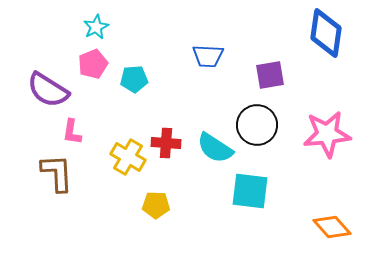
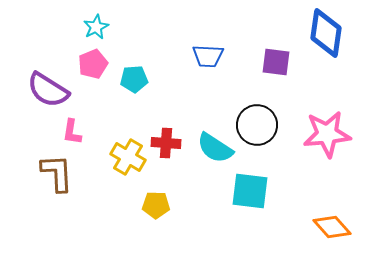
purple square: moved 6 px right, 13 px up; rotated 16 degrees clockwise
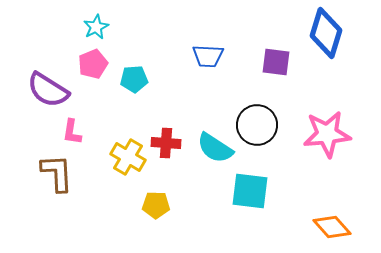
blue diamond: rotated 9 degrees clockwise
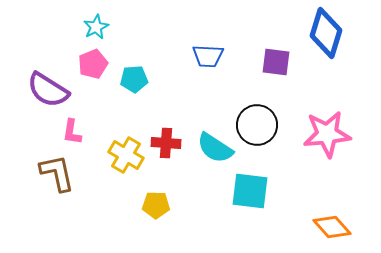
yellow cross: moved 2 px left, 2 px up
brown L-shape: rotated 9 degrees counterclockwise
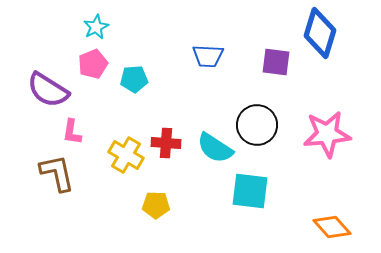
blue diamond: moved 6 px left
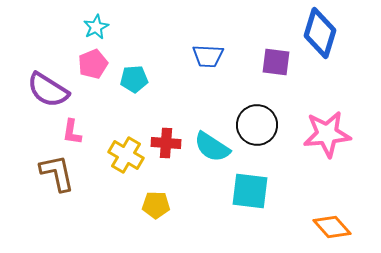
cyan semicircle: moved 3 px left, 1 px up
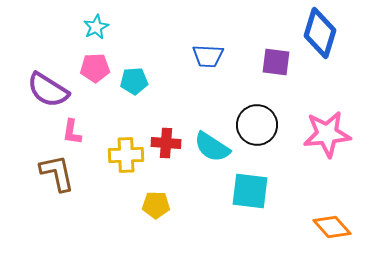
pink pentagon: moved 2 px right, 4 px down; rotated 20 degrees clockwise
cyan pentagon: moved 2 px down
yellow cross: rotated 32 degrees counterclockwise
